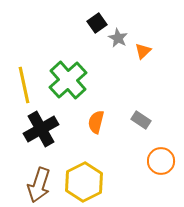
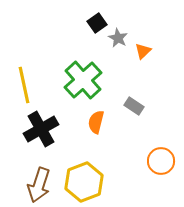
green cross: moved 15 px right
gray rectangle: moved 7 px left, 14 px up
yellow hexagon: rotated 6 degrees clockwise
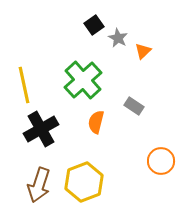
black square: moved 3 px left, 2 px down
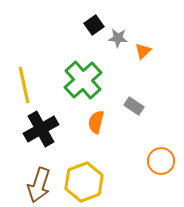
gray star: rotated 24 degrees counterclockwise
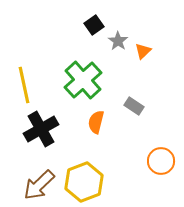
gray star: moved 3 px down; rotated 30 degrees clockwise
brown arrow: rotated 28 degrees clockwise
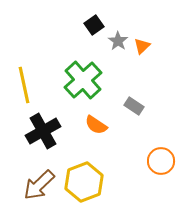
orange triangle: moved 1 px left, 5 px up
orange semicircle: moved 3 px down; rotated 70 degrees counterclockwise
black cross: moved 2 px right, 2 px down
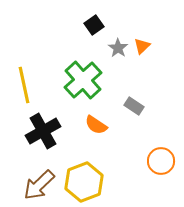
gray star: moved 7 px down
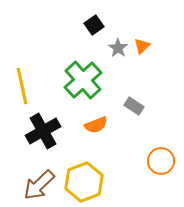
yellow line: moved 2 px left, 1 px down
orange semicircle: rotated 55 degrees counterclockwise
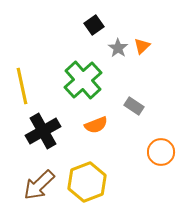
orange circle: moved 9 px up
yellow hexagon: moved 3 px right
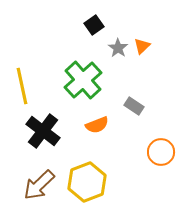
orange semicircle: moved 1 px right
black cross: rotated 24 degrees counterclockwise
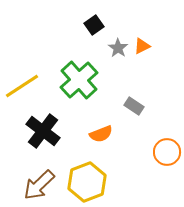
orange triangle: rotated 18 degrees clockwise
green cross: moved 4 px left
yellow line: rotated 69 degrees clockwise
orange semicircle: moved 4 px right, 9 px down
orange circle: moved 6 px right
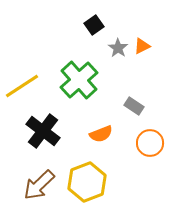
orange circle: moved 17 px left, 9 px up
